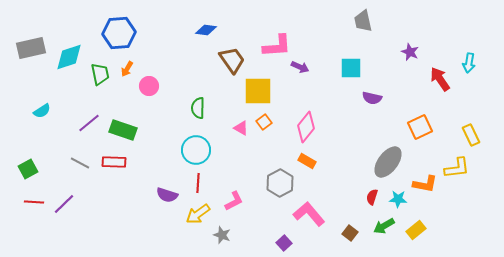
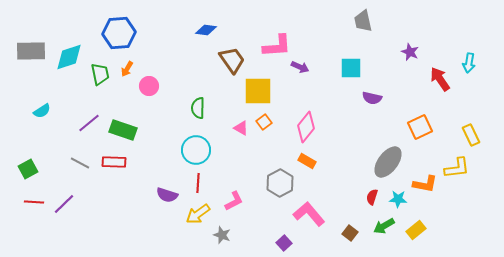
gray rectangle at (31, 48): moved 3 px down; rotated 12 degrees clockwise
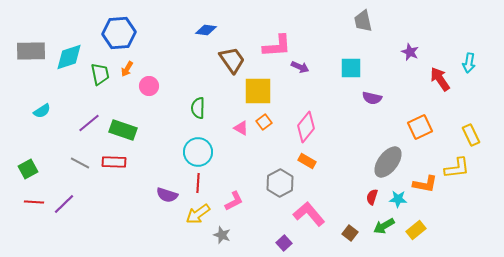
cyan circle at (196, 150): moved 2 px right, 2 px down
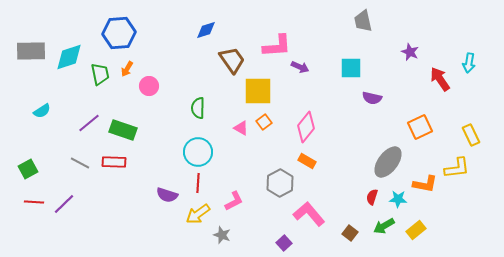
blue diamond at (206, 30): rotated 25 degrees counterclockwise
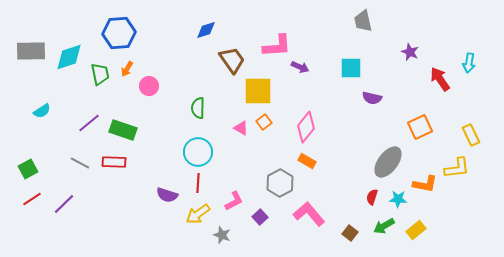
red line at (34, 202): moved 2 px left, 3 px up; rotated 36 degrees counterclockwise
purple square at (284, 243): moved 24 px left, 26 px up
